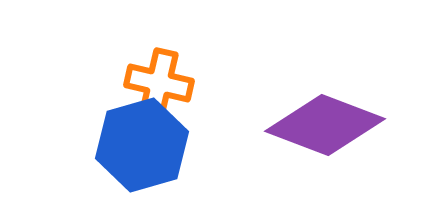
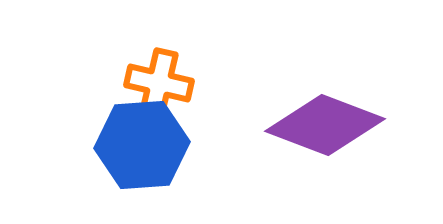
blue hexagon: rotated 12 degrees clockwise
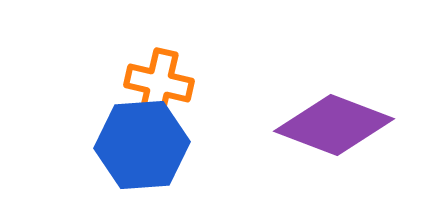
purple diamond: moved 9 px right
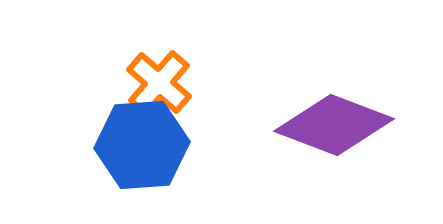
orange cross: rotated 28 degrees clockwise
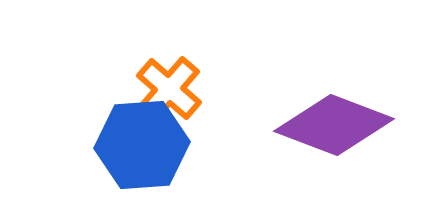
orange cross: moved 10 px right, 6 px down
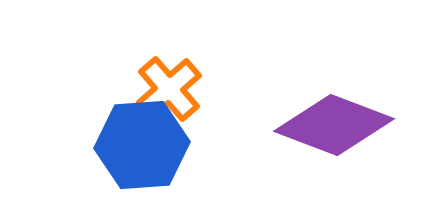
orange cross: rotated 8 degrees clockwise
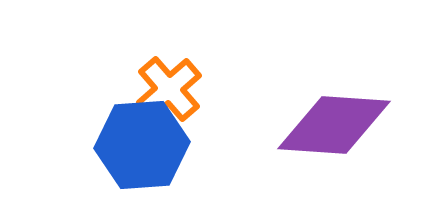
purple diamond: rotated 17 degrees counterclockwise
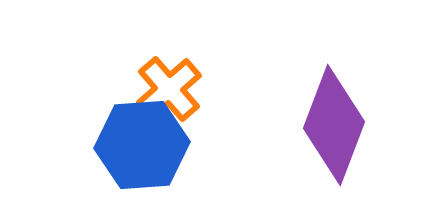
purple diamond: rotated 73 degrees counterclockwise
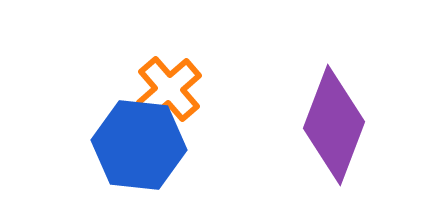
blue hexagon: moved 3 px left; rotated 10 degrees clockwise
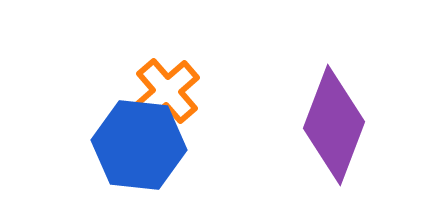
orange cross: moved 2 px left, 2 px down
